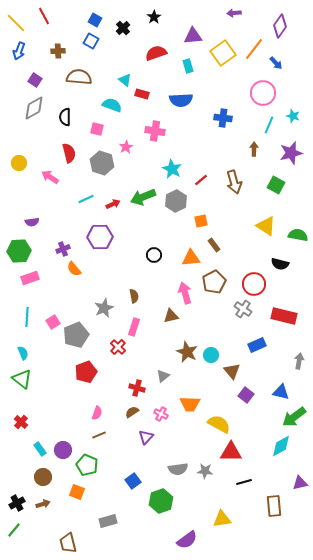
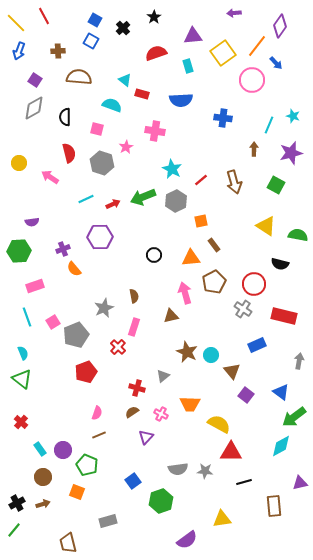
orange line at (254, 49): moved 3 px right, 3 px up
pink circle at (263, 93): moved 11 px left, 13 px up
pink rectangle at (30, 278): moved 5 px right, 8 px down
cyan line at (27, 317): rotated 24 degrees counterclockwise
blue triangle at (281, 392): rotated 24 degrees clockwise
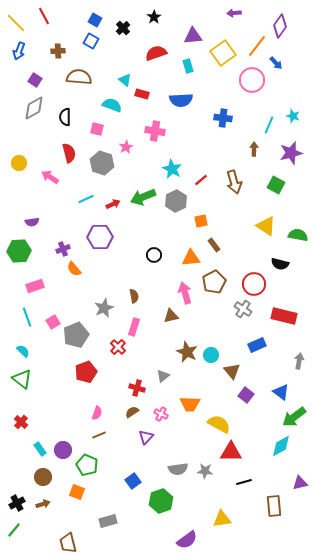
cyan semicircle at (23, 353): moved 2 px up; rotated 24 degrees counterclockwise
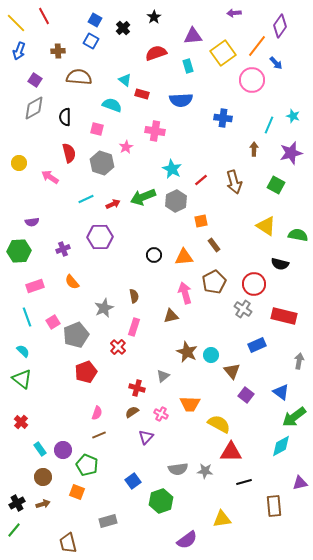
orange triangle at (191, 258): moved 7 px left, 1 px up
orange semicircle at (74, 269): moved 2 px left, 13 px down
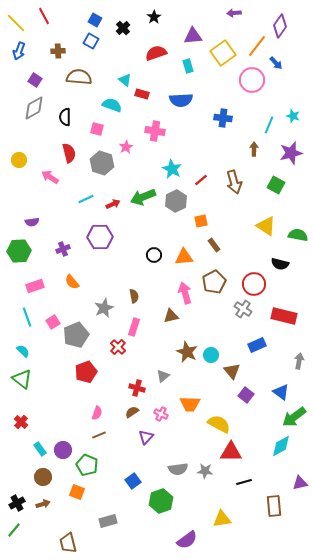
yellow circle at (19, 163): moved 3 px up
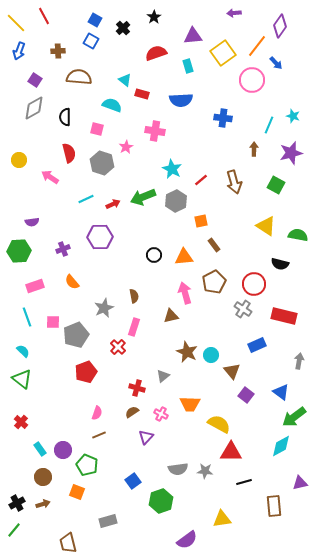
pink square at (53, 322): rotated 32 degrees clockwise
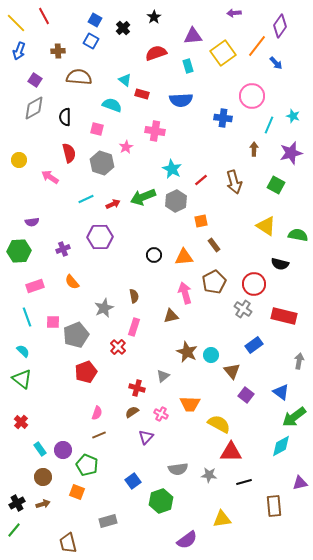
pink circle at (252, 80): moved 16 px down
blue rectangle at (257, 345): moved 3 px left; rotated 12 degrees counterclockwise
gray star at (205, 471): moved 4 px right, 4 px down
